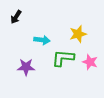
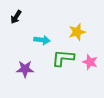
yellow star: moved 1 px left, 2 px up
purple star: moved 1 px left, 2 px down
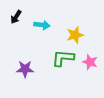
yellow star: moved 2 px left, 3 px down
cyan arrow: moved 15 px up
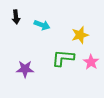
black arrow: rotated 40 degrees counterclockwise
cyan arrow: rotated 14 degrees clockwise
yellow star: moved 5 px right
pink star: moved 1 px right; rotated 14 degrees clockwise
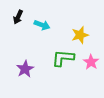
black arrow: moved 2 px right; rotated 32 degrees clockwise
purple star: rotated 30 degrees counterclockwise
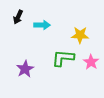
cyan arrow: rotated 21 degrees counterclockwise
yellow star: rotated 18 degrees clockwise
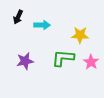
purple star: moved 8 px up; rotated 18 degrees clockwise
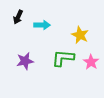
yellow star: rotated 24 degrees clockwise
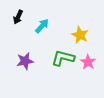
cyan arrow: moved 1 px down; rotated 49 degrees counterclockwise
green L-shape: rotated 10 degrees clockwise
pink star: moved 3 px left
